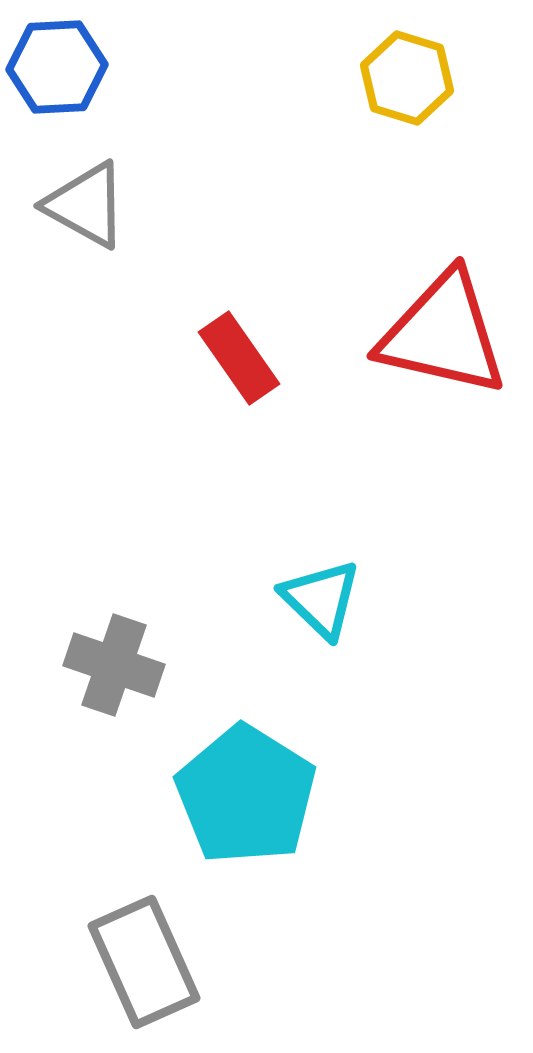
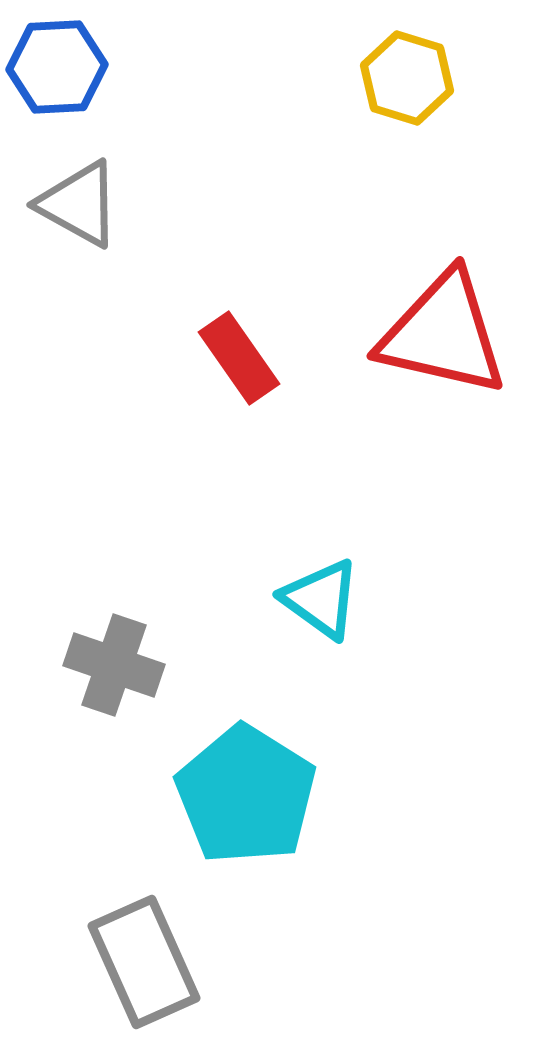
gray triangle: moved 7 px left, 1 px up
cyan triangle: rotated 8 degrees counterclockwise
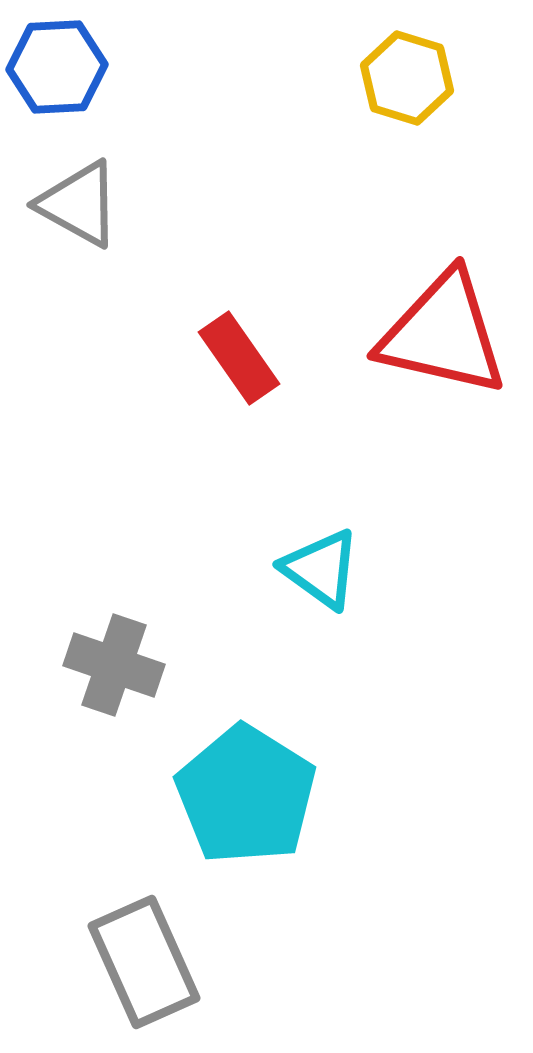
cyan triangle: moved 30 px up
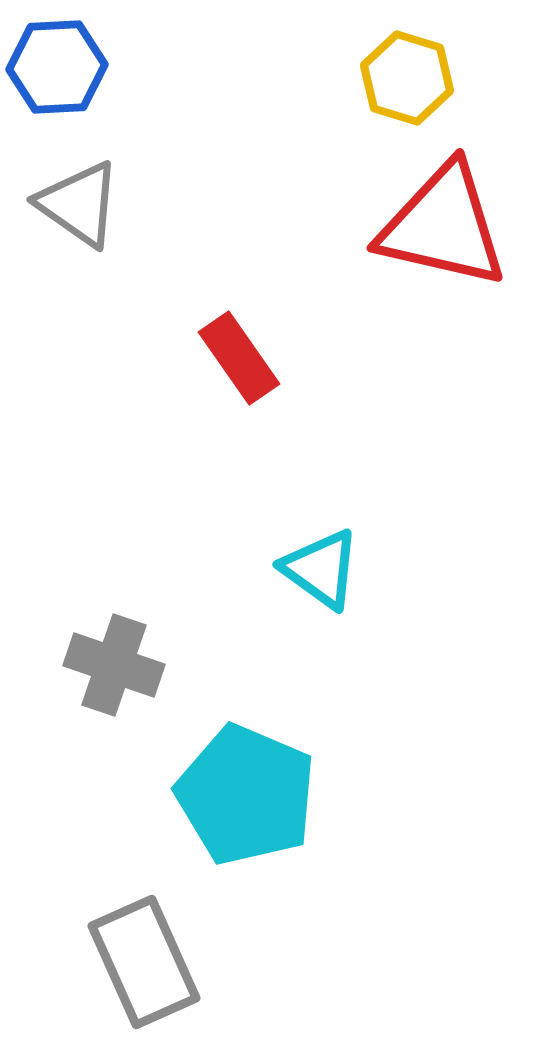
gray triangle: rotated 6 degrees clockwise
red triangle: moved 108 px up
cyan pentagon: rotated 9 degrees counterclockwise
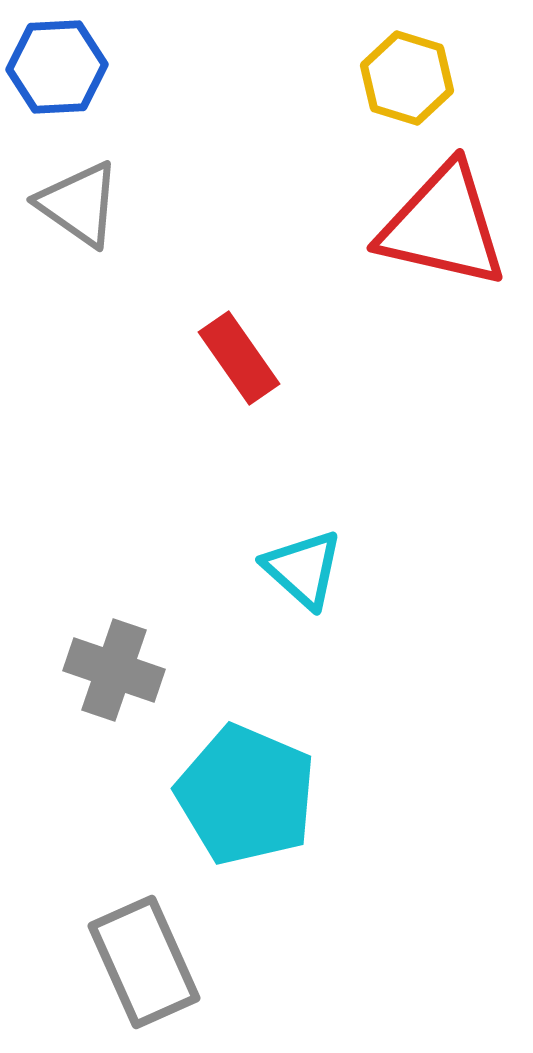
cyan triangle: moved 18 px left; rotated 6 degrees clockwise
gray cross: moved 5 px down
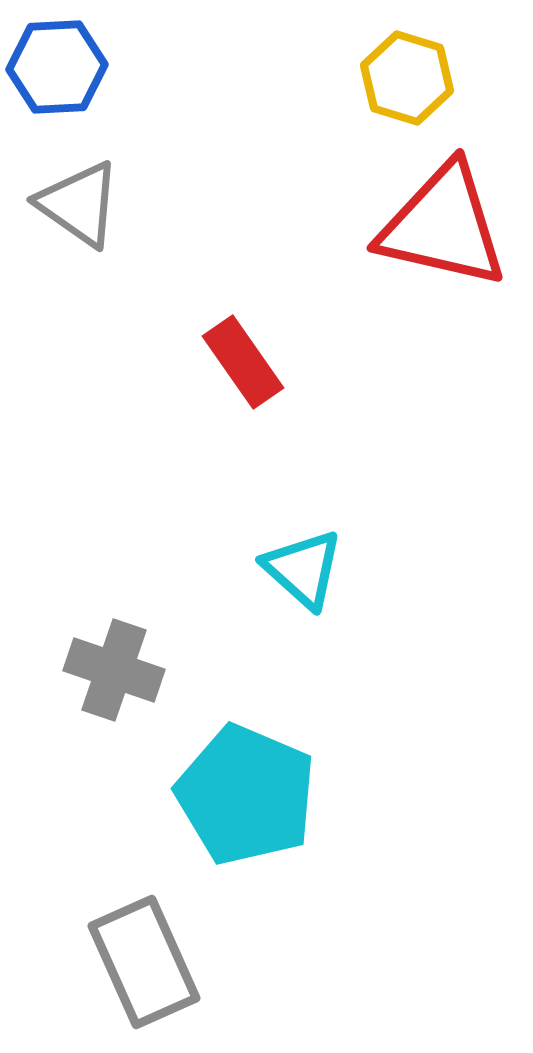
red rectangle: moved 4 px right, 4 px down
